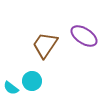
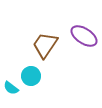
cyan circle: moved 1 px left, 5 px up
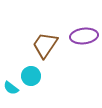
purple ellipse: rotated 40 degrees counterclockwise
